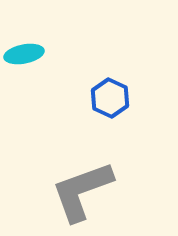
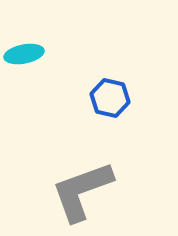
blue hexagon: rotated 12 degrees counterclockwise
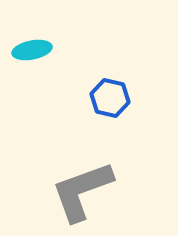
cyan ellipse: moved 8 px right, 4 px up
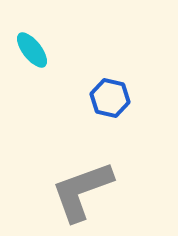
cyan ellipse: rotated 63 degrees clockwise
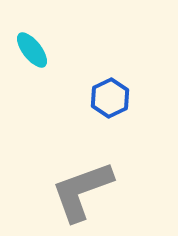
blue hexagon: rotated 21 degrees clockwise
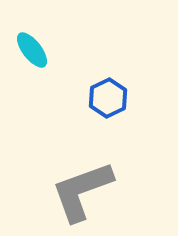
blue hexagon: moved 2 px left
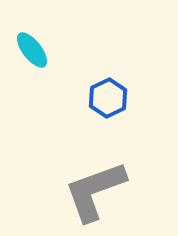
gray L-shape: moved 13 px right
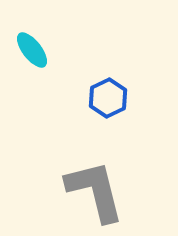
gray L-shape: rotated 96 degrees clockwise
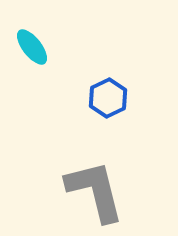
cyan ellipse: moved 3 px up
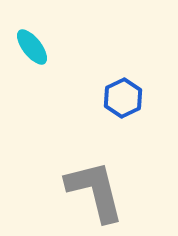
blue hexagon: moved 15 px right
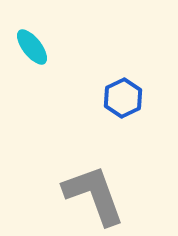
gray L-shape: moved 1 px left, 4 px down; rotated 6 degrees counterclockwise
